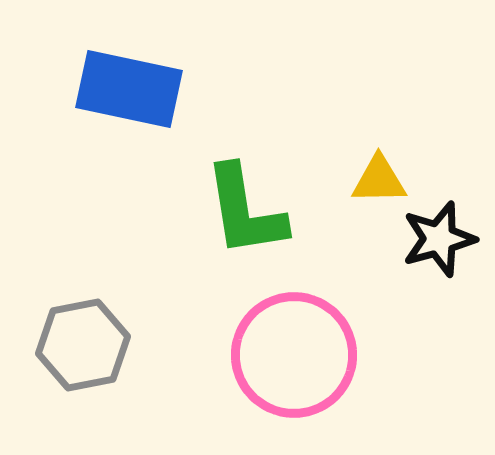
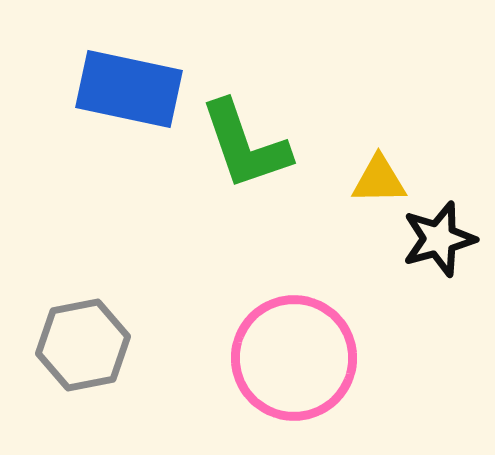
green L-shape: moved 66 px up; rotated 10 degrees counterclockwise
pink circle: moved 3 px down
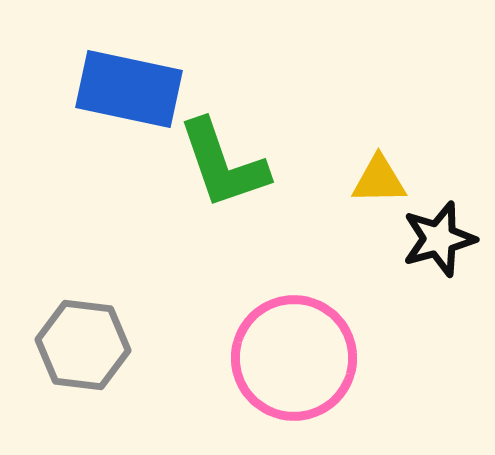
green L-shape: moved 22 px left, 19 px down
gray hexagon: rotated 18 degrees clockwise
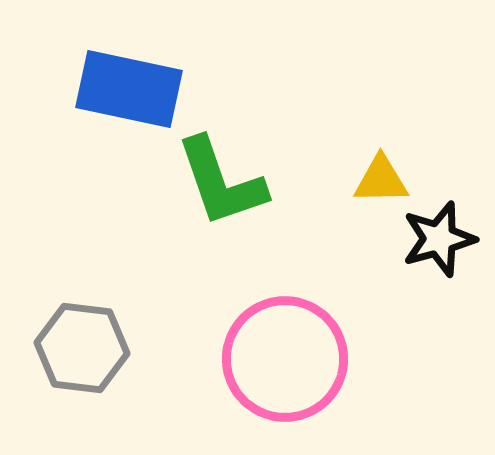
green L-shape: moved 2 px left, 18 px down
yellow triangle: moved 2 px right
gray hexagon: moved 1 px left, 3 px down
pink circle: moved 9 px left, 1 px down
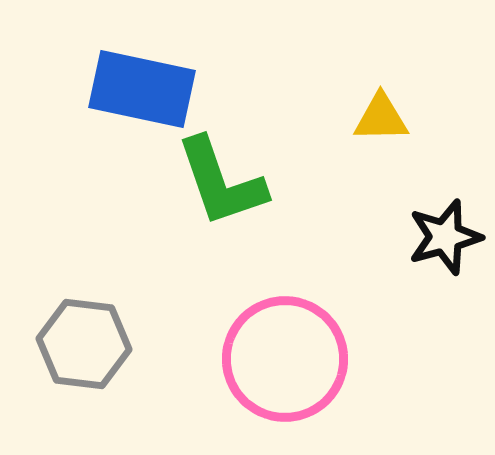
blue rectangle: moved 13 px right
yellow triangle: moved 62 px up
black star: moved 6 px right, 2 px up
gray hexagon: moved 2 px right, 4 px up
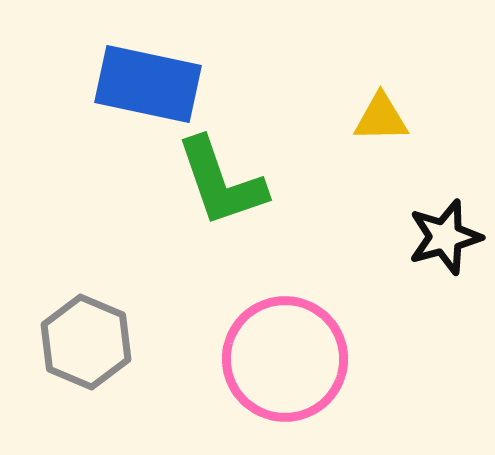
blue rectangle: moved 6 px right, 5 px up
gray hexagon: moved 2 px right, 2 px up; rotated 16 degrees clockwise
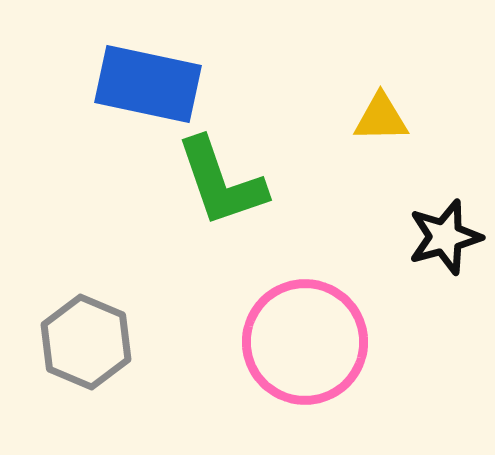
pink circle: moved 20 px right, 17 px up
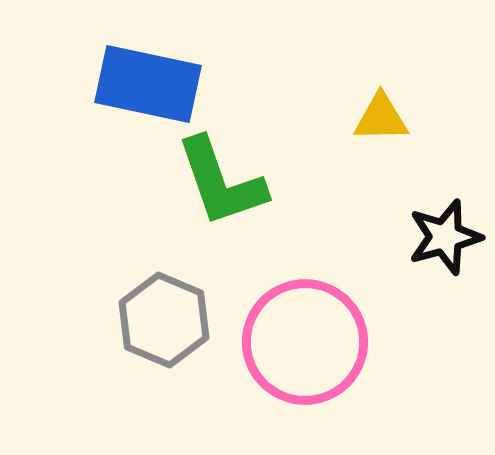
gray hexagon: moved 78 px right, 22 px up
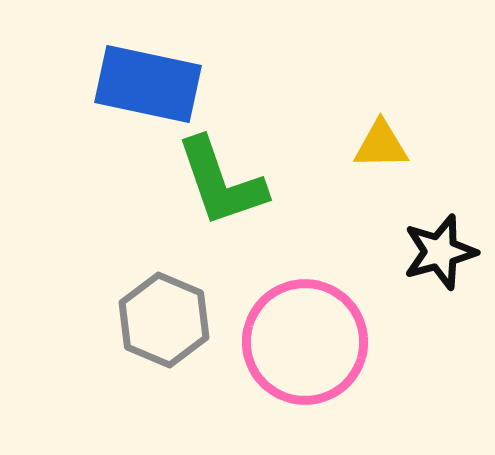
yellow triangle: moved 27 px down
black star: moved 5 px left, 15 px down
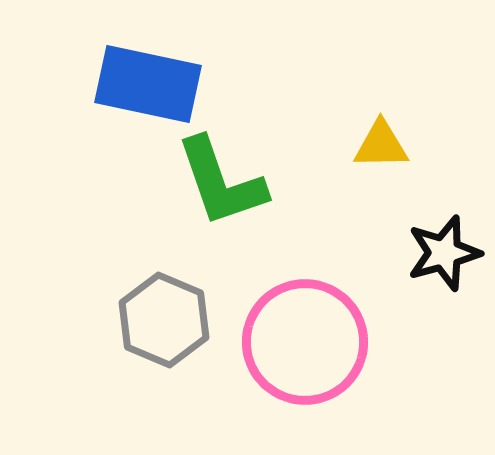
black star: moved 4 px right, 1 px down
